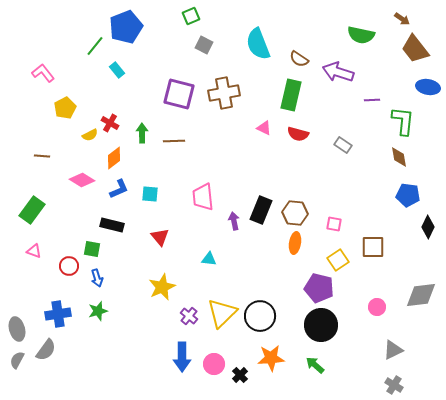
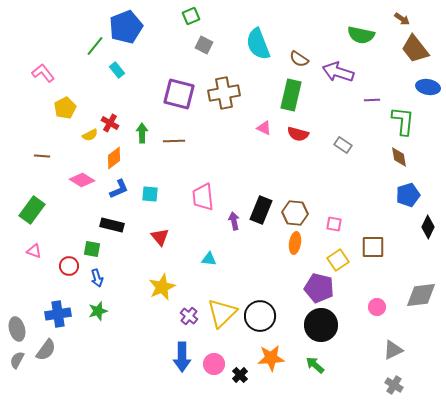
blue pentagon at (408, 195): rotated 25 degrees counterclockwise
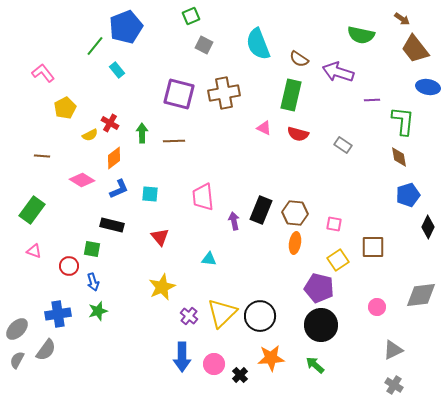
blue arrow at (97, 278): moved 4 px left, 4 px down
gray ellipse at (17, 329): rotated 60 degrees clockwise
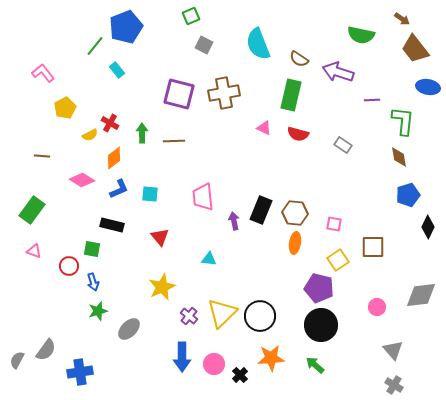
blue cross at (58, 314): moved 22 px right, 58 px down
gray ellipse at (17, 329): moved 112 px right
gray triangle at (393, 350): rotated 45 degrees counterclockwise
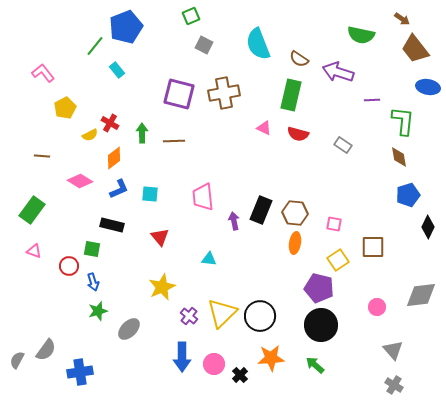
pink diamond at (82, 180): moved 2 px left, 1 px down
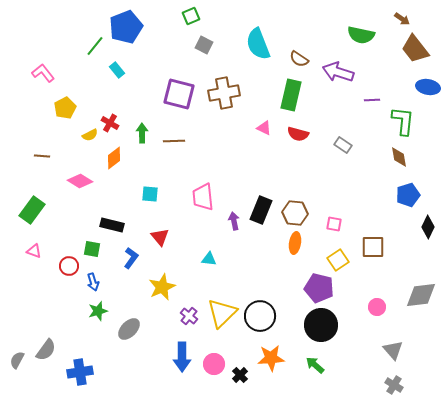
blue L-shape at (119, 189): moved 12 px right, 69 px down; rotated 30 degrees counterclockwise
